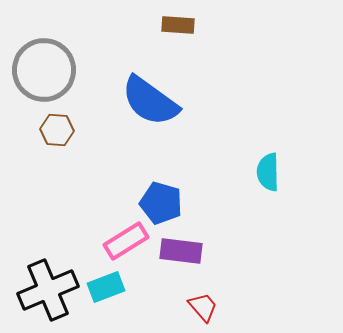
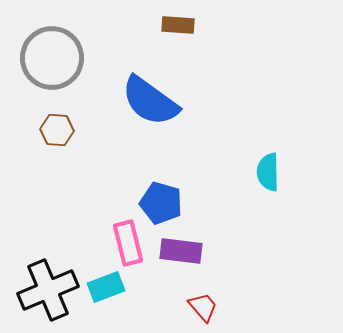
gray circle: moved 8 px right, 12 px up
pink rectangle: moved 2 px right, 2 px down; rotated 72 degrees counterclockwise
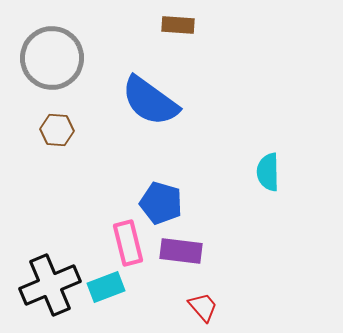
black cross: moved 2 px right, 5 px up
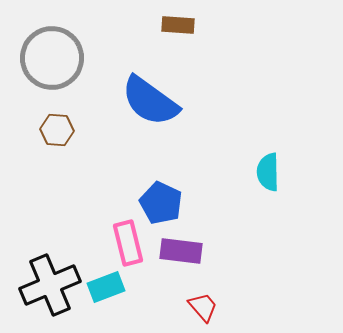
blue pentagon: rotated 9 degrees clockwise
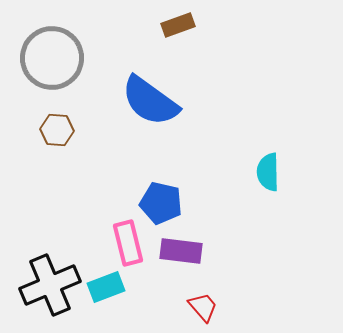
brown rectangle: rotated 24 degrees counterclockwise
blue pentagon: rotated 12 degrees counterclockwise
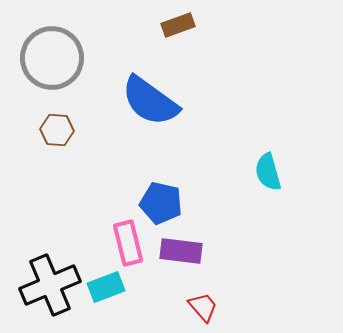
cyan semicircle: rotated 15 degrees counterclockwise
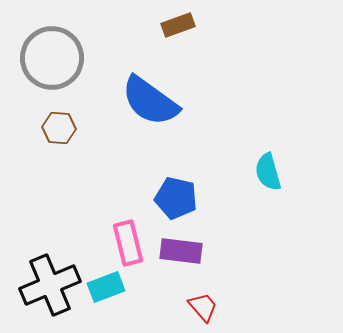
brown hexagon: moved 2 px right, 2 px up
blue pentagon: moved 15 px right, 5 px up
